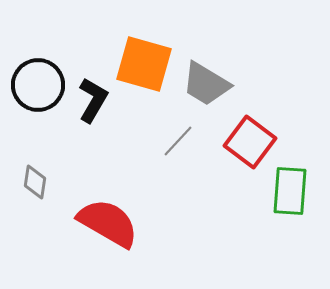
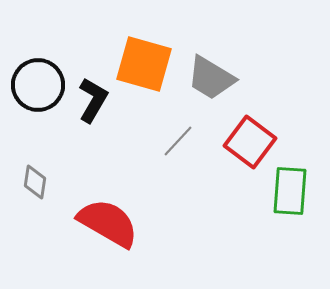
gray trapezoid: moved 5 px right, 6 px up
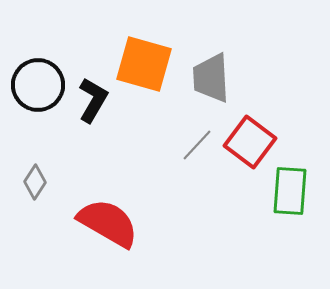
gray trapezoid: rotated 56 degrees clockwise
gray line: moved 19 px right, 4 px down
gray diamond: rotated 24 degrees clockwise
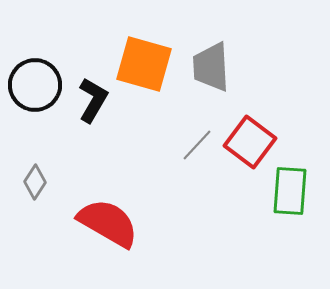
gray trapezoid: moved 11 px up
black circle: moved 3 px left
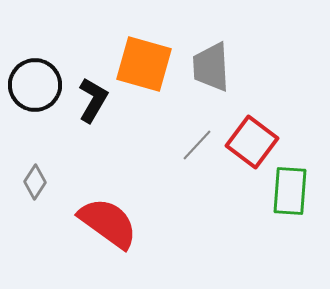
red square: moved 2 px right
red semicircle: rotated 6 degrees clockwise
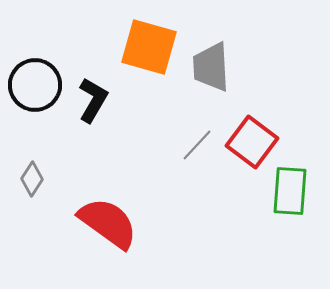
orange square: moved 5 px right, 17 px up
gray diamond: moved 3 px left, 3 px up
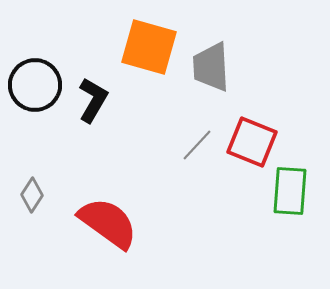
red square: rotated 15 degrees counterclockwise
gray diamond: moved 16 px down
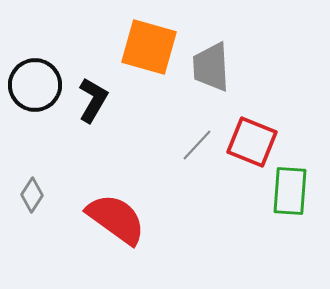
red semicircle: moved 8 px right, 4 px up
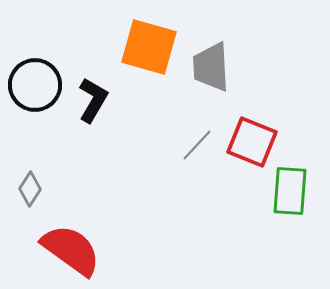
gray diamond: moved 2 px left, 6 px up
red semicircle: moved 45 px left, 31 px down
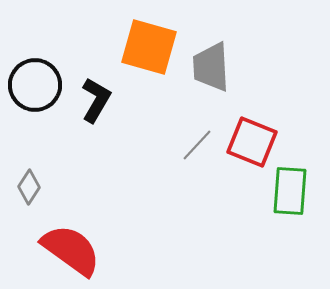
black L-shape: moved 3 px right
gray diamond: moved 1 px left, 2 px up
